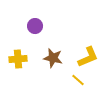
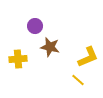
brown star: moved 3 px left, 11 px up
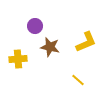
yellow L-shape: moved 2 px left, 15 px up
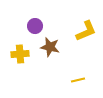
yellow L-shape: moved 11 px up
yellow cross: moved 2 px right, 5 px up
yellow line: rotated 56 degrees counterclockwise
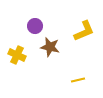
yellow L-shape: moved 2 px left
yellow cross: moved 3 px left, 1 px down; rotated 30 degrees clockwise
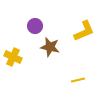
yellow cross: moved 4 px left, 2 px down
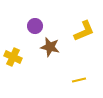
yellow line: moved 1 px right
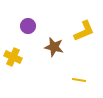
purple circle: moved 7 px left
brown star: moved 4 px right
yellow line: rotated 24 degrees clockwise
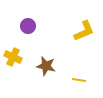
brown star: moved 8 px left, 19 px down
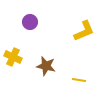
purple circle: moved 2 px right, 4 px up
